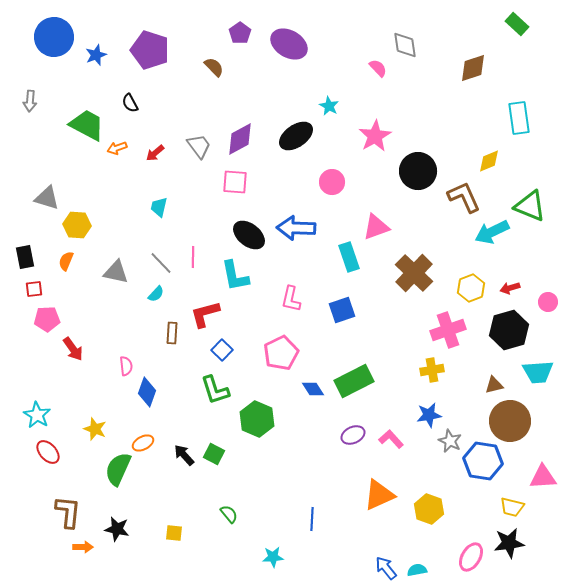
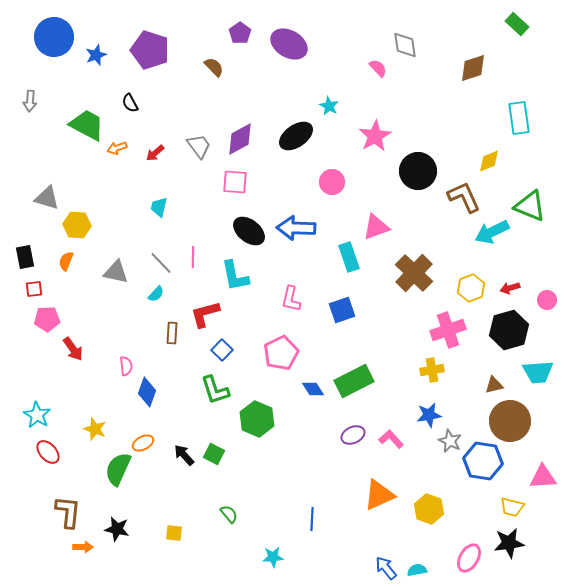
black ellipse at (249, 235): moved 4 px up
pink circle at (548, 302): moved 1 px left, 2 px up
pink ellipse at (471, 557): moved 2 px left, 1 px down
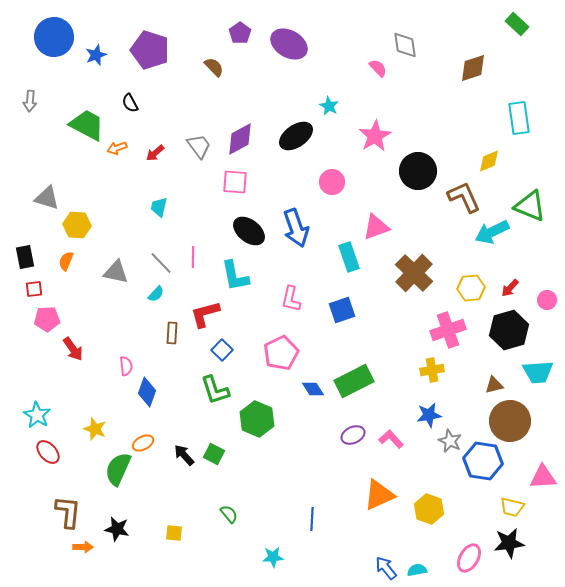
blue arrow at (296, 228): rotated 111 degrees counterclockwise
yellow hexagon at (471, 288): rotated 16 degrees clockwise
red arrow at (510, 288): rotated 30 degrees counterclockwise
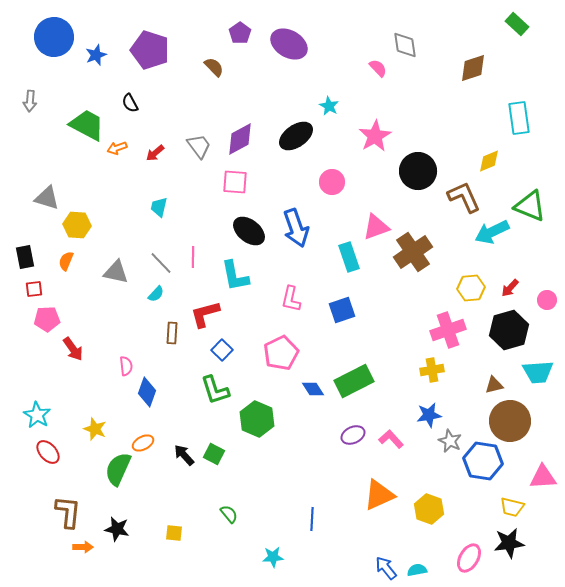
brown cross at (414, 273): moved 1 px left, 21 px up; rotated 12 degrees clockwise
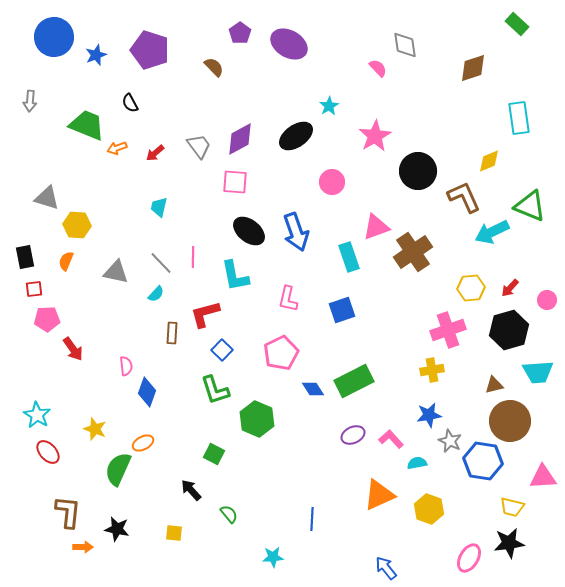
cyan star at (329, 106): rotated 12 degrees clockwise
green trapezoid at (87, 125): rotated 6 degrees counterclockwise
blue arrow at (296, 228): moved 4 px down
pink L-shape at (291, 299): moved 3 px left
black arrow at (184, 455): moved 7 px right, 35 px down
cyan semicircle at (417, 570): moved 107 px up
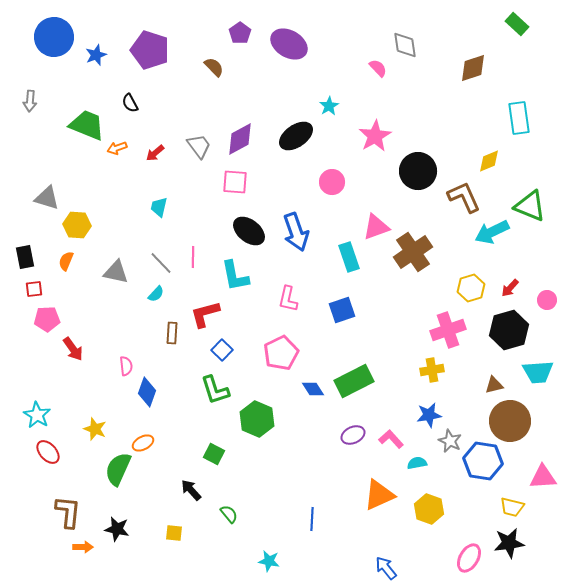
yellow hexagon at (471, 288): rotated 12 degrees counterclockwise
cyan star at (273, 557): moved 4 px left, 4 px down; rotated 15 degrees clockwise
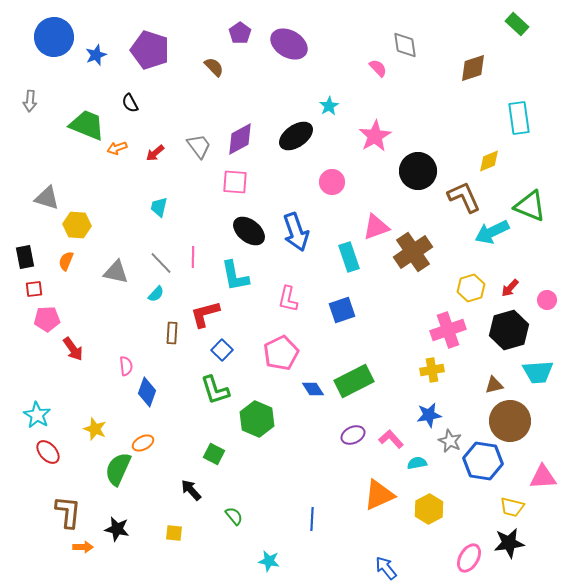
yellow hexagon at (429, 509): rotated 12 degrees clockwise
green semicircle at (229, 514): moved 5 px right, 2 px down
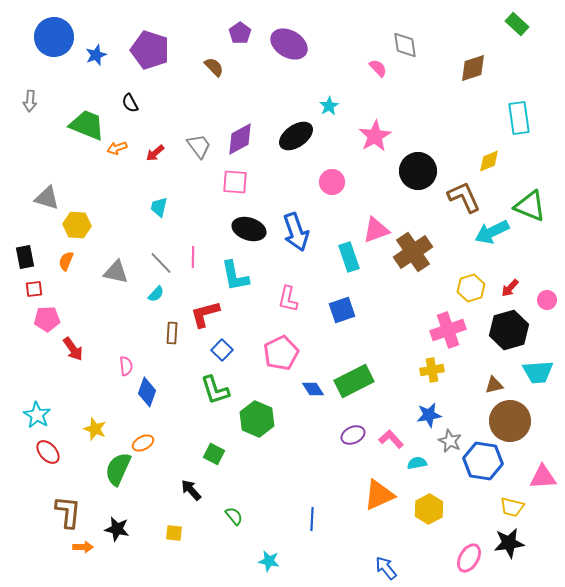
pink triangle at (376, 227): moved 3 px down
black ellipse at (249, 231): moved 2 px up; rotated 20 degrees counterclockwise
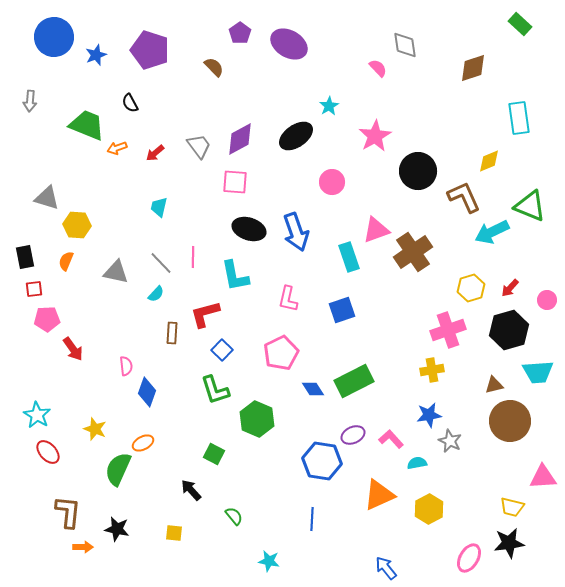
green rectangle at (517, 24): moved 3 px right
blue hexagon at (483, 461): moved 161 px left
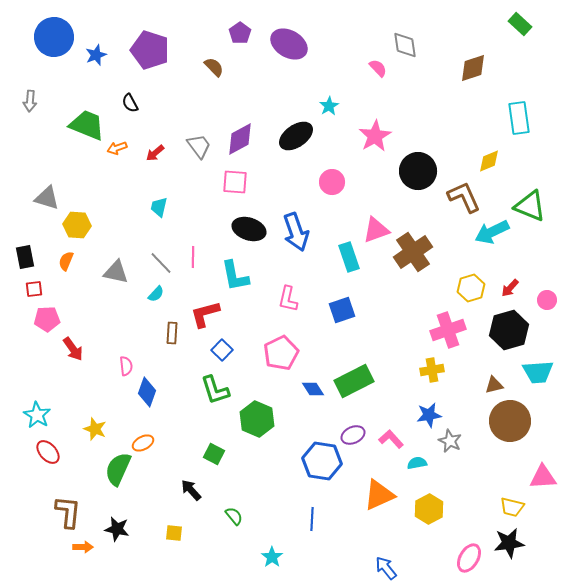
cyan star at (269, 561): moved 3 px right, 4 px up; rotated 25 degrees clockwise
